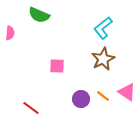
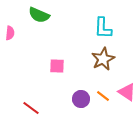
cyan L-shape: rotated 50 degrees counterclockwise
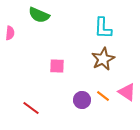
purple circle: moved 1 px right, 1 px down
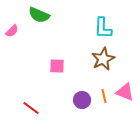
pink semicircle: moved 2 px right, 2 px up; rotated 40 degrees clockwise
pink triangle: moved 2 px left; rotated 12 degrees counterclockwise
orange line: moved 1 px right; rotated 40 degrees clockwise
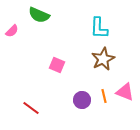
cyan L-shape: moved 4 px left
pink square: moved 1 px up; rotated 21 degrees clockwise
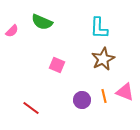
green semicircle: moved 3 px right, 7 px down
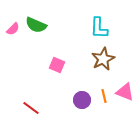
green semicircle: moved 6 px left, 3 px down
pink semicircle: moved 1 px right, 2 px up
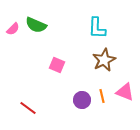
cyan L-shape: moved 2 px left
brown star: moved 1 px right, 1 px down
orange line: moved 2 px left
red line: moved 3 px left
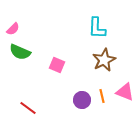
green semicircle: moved 16 px left, 27 px down
